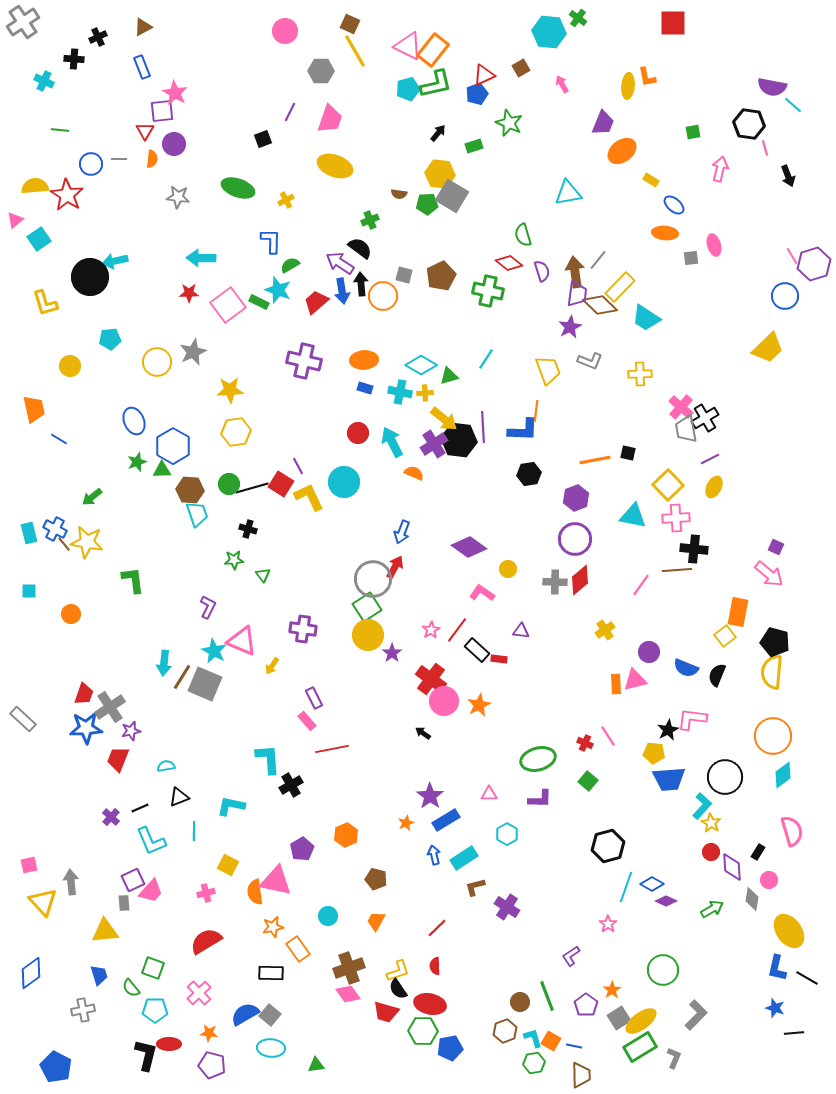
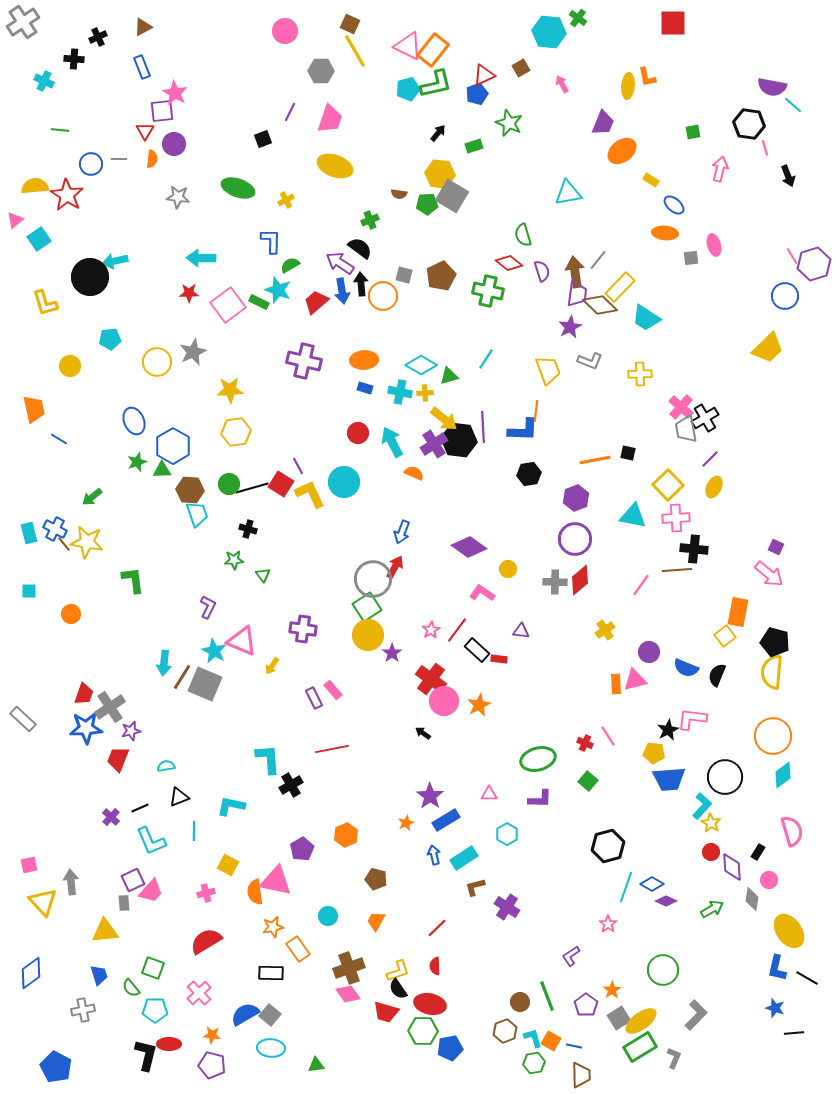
purple line at (710, 459): rotated 18 degrees counterclockwise
yellow L-shape at (309, 497): moved 1 px right, 3 px up
pink rectangle at (307, 721): moved 26 px right, 31 px up
orange star at (209, 1033): moved 3 px right, 2 px down
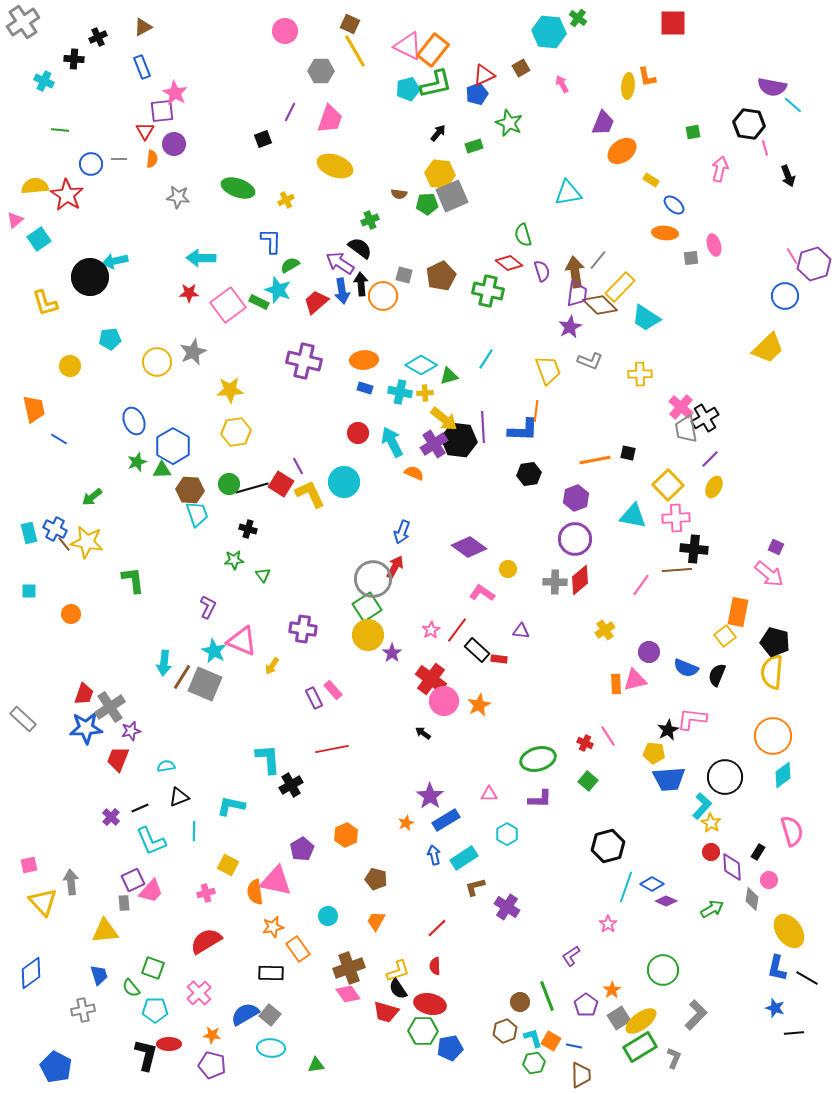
gray square at (452, 196): rotated 36 degrees clockwise
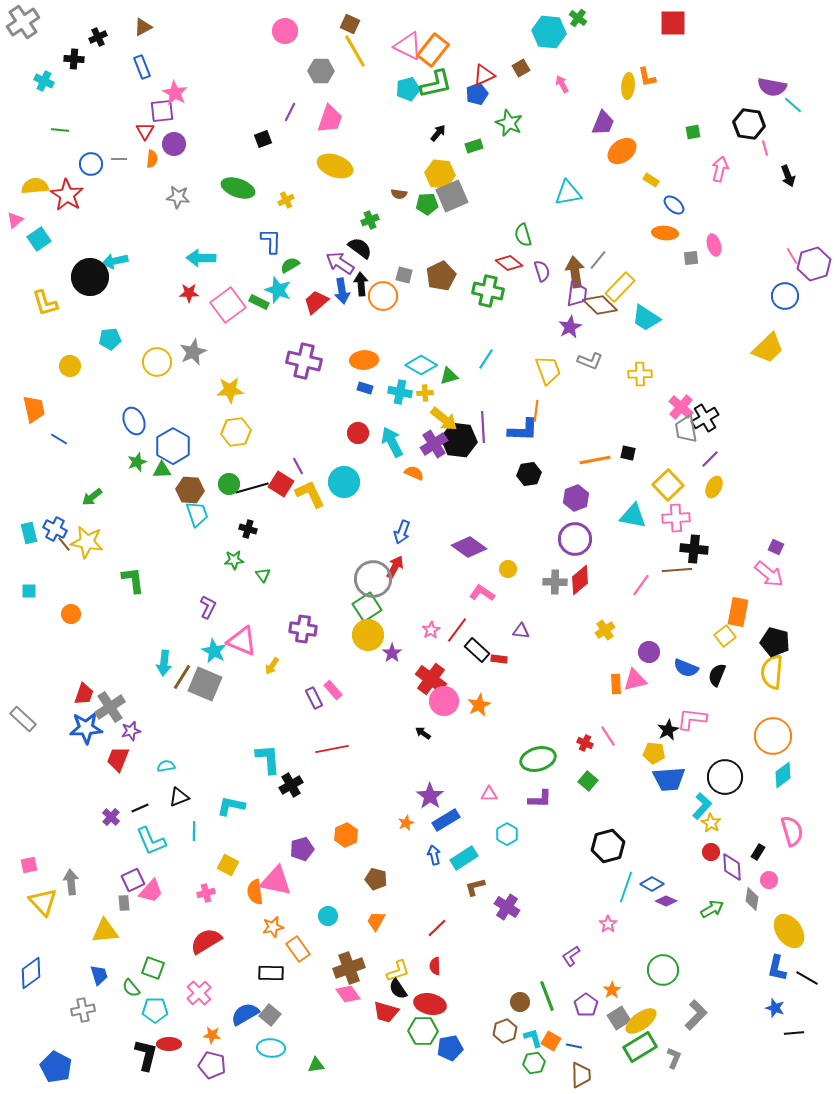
purple pentagon at (302, 849): rotated 15 degrees clockwise
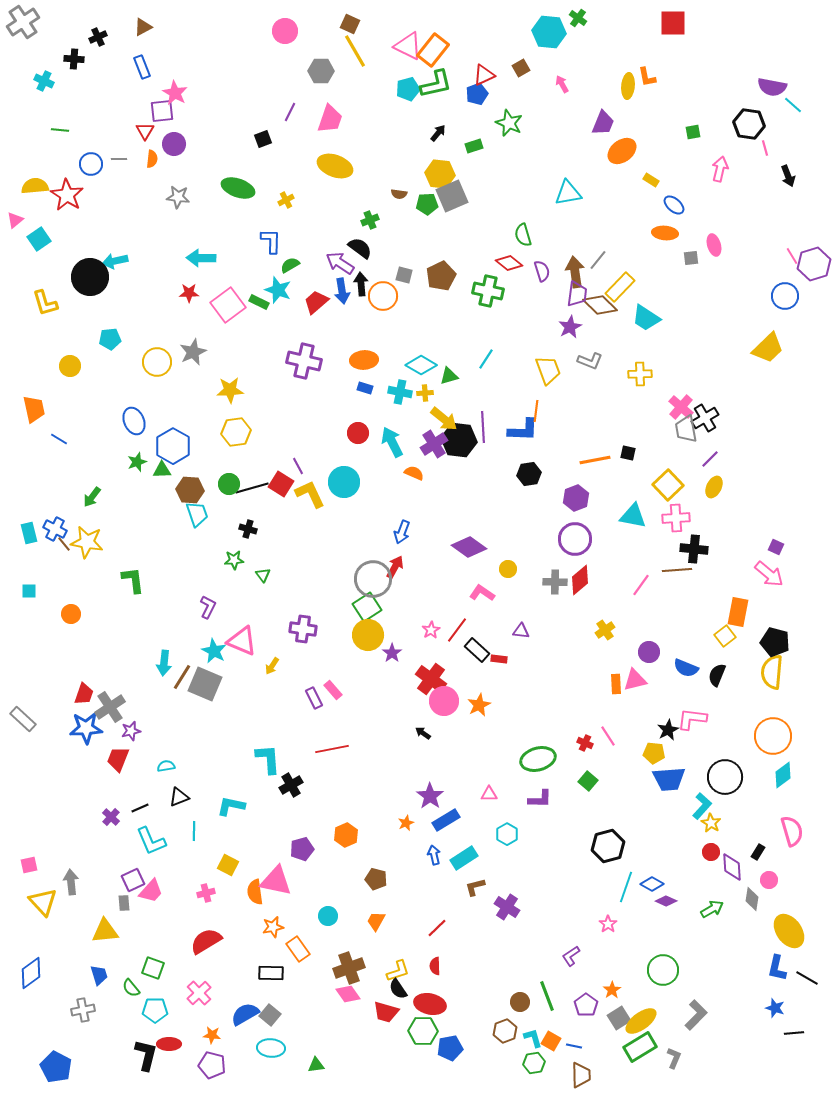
green arrow at (92, 497): rotated 15 degrees counterclockwise
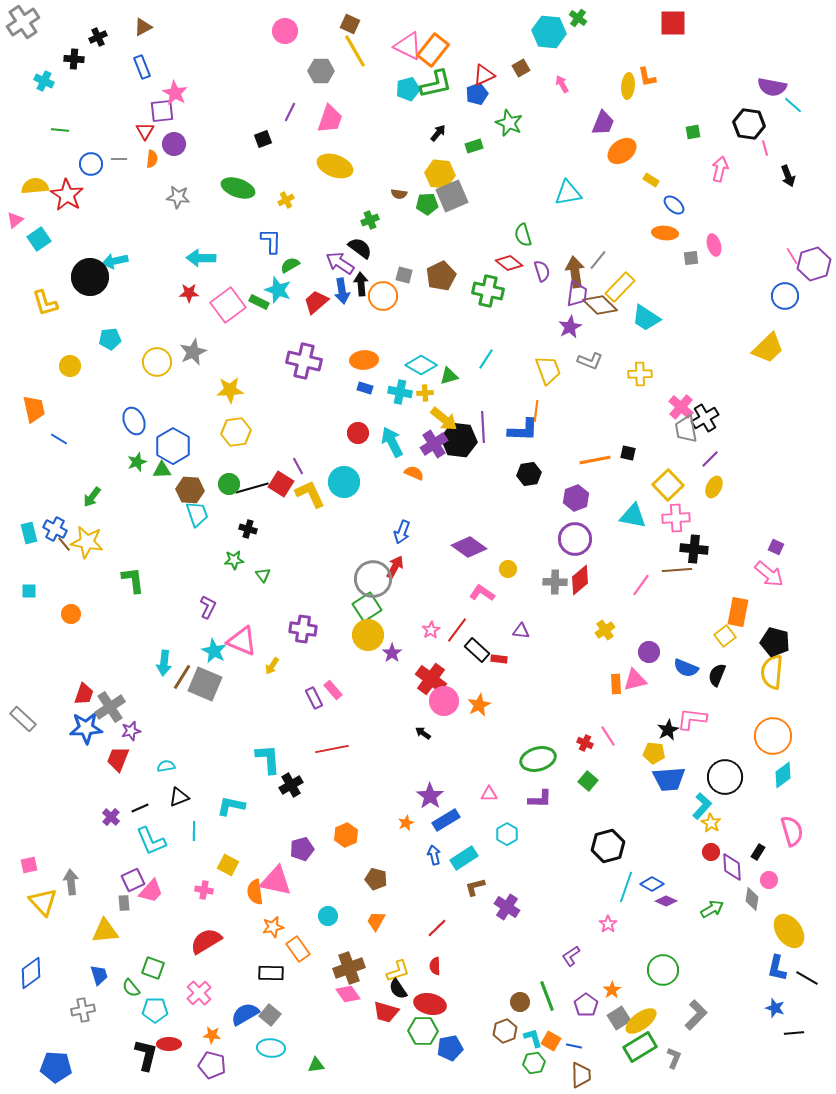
pink cross at (206, 893): moved 2 px left, 3 px up; rotated 24 degrees clockwise
blue pentagon at (56, 1067): rotated 24 degrees counterclockwise
